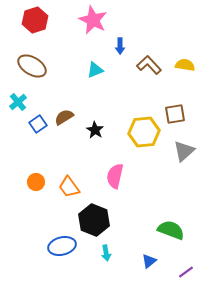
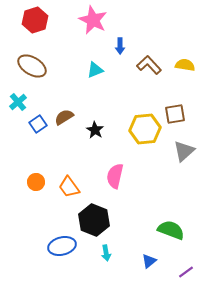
yellow hexagon: moved 1 px right, 3 px up
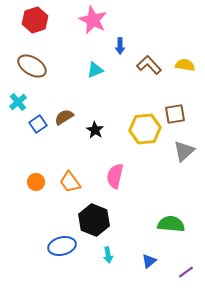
orange trapezoid: moved 1 px right, 5 px up
green semicircle: moved 6 px up; rotated 16 degrees counterclockwise
cyan arrow: moved 2 px right, 2 px down
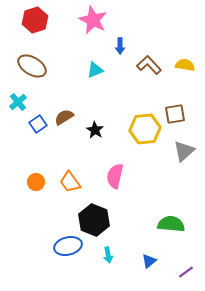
blue ellipse: moved 6 px right
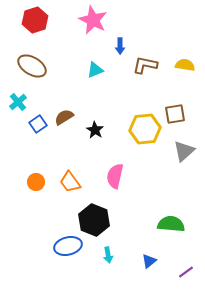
brown L-shape: moved 4 px left; rotated 35 degrees counterclockwise
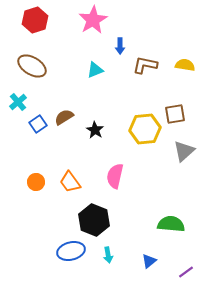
pink star: rotated 16 degrees clockwise
blue ellipse: moved 3 px right, 5 px down
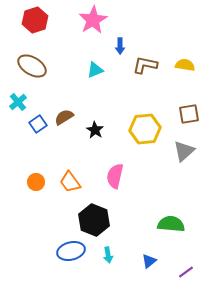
brown square: moved 14 px right
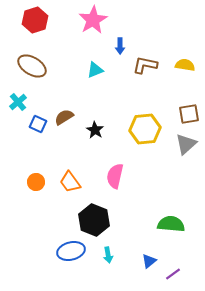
blue square: rotated 30 degrees counterclockwise
gray triangle: moved 2 px right, 7 px up
purple line: moved 13 px left, 2 px down
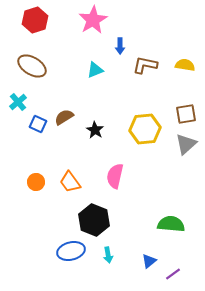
brown square: moved 3 px left
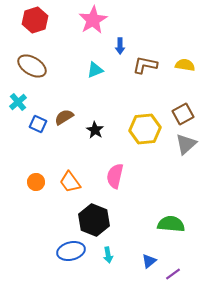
brown square: moved 3 px left; rotated 20 degrees counterclockwise
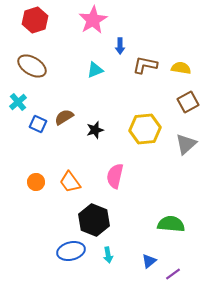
yellow semicircle: moved 4 px left, 3 px down
brown square: moved 5 px right, 12 px up
black star: rotated 24 degrees clockwise
